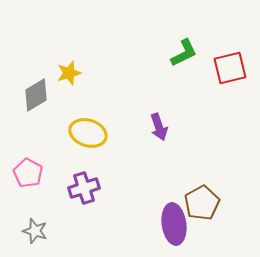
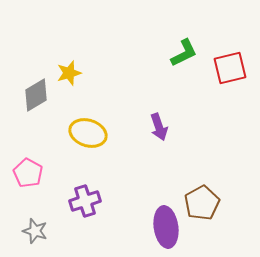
purple cross: moved 1 px right, 13 px down
purple ellipse: moved 8 px left, 3 px down
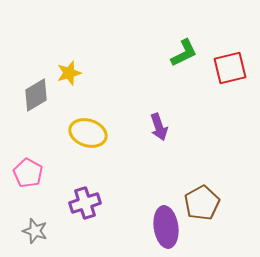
purple cross: moved 2 px down
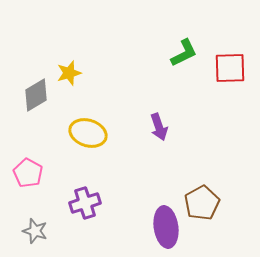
red square: rotated 12 degrees clockwise
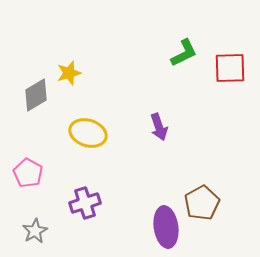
gray star: rotated 25 degrees clockwise
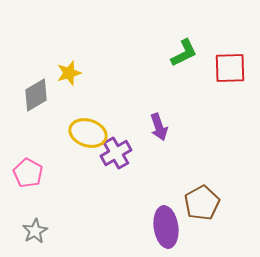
purple cross: moved 31 px right, 50 px up; rotated 12 degrees counterclockwise
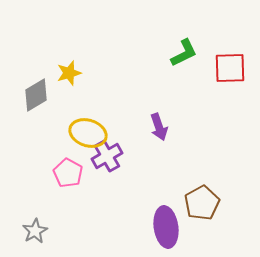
purple cross: moved 9 px left, 3 px down
pink pentagon: moved 40 px right
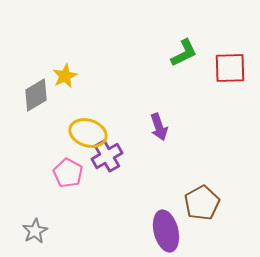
yellow star: moved 4 px left, 3 px down; rotated 10 degrees counterclockwise
purple ellipse: moved 4 px down; rotated 6 degrees counterclockwise
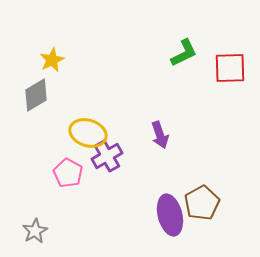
yellow star: moved 13 px left, 16 px up
purple arrow: moved 1 px right, 8 px down
purple ellipse: moved 4 px right, 16 px up
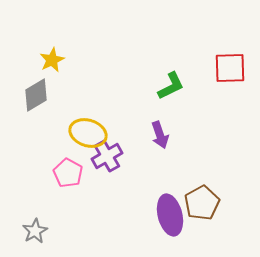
green L-shape: moved 13 px left, 33 px down
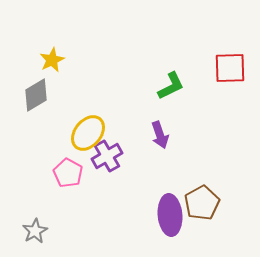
yellow ellipse: rotated 69 degrees counterclockwise
purple ellipse: rotated 9 degrees clockwise
